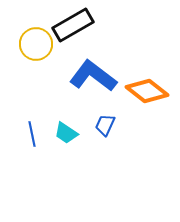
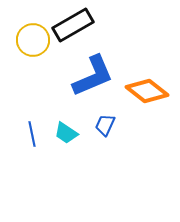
yellow circle: moved 3 px left, 4 px up
blue L-shape: rotated 120 degrees clockwise
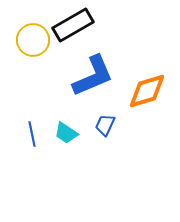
orange diamond: rotated 54 degrees counterclockwise
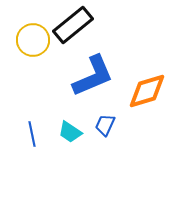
black rectangle: rotated 9 degrees counterclockwise
cyan trapezoid: moved 4 px right, 1 px up
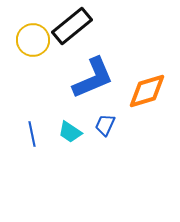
black rectangle: moved 1 px left, 1 px down
blue L-shape: moved 2 px down
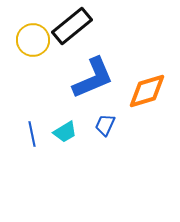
cyan trapezoid: moved 5 px left; rotated 65 degrees counterclockwise
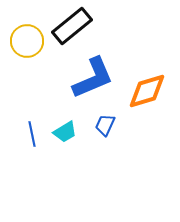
yellow circle: moved 6 px left, 1 px down
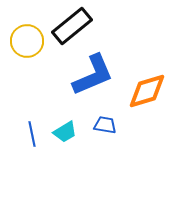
blue L-shape: moved 3 px up
blue trapezoid: rotated 75 degrees clockwise
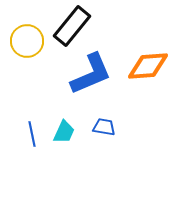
black rectangle: rotated 12 degrees counterclockwise
blue L-shape: moved 2 px left, 1 px up
orange diamond: moved 1 px right, 25 px up; rotated 12 degrees clockwise
blue trapezoid: moved 1 px left, 2 px down
cyan trapezoid: moved 1 px left; rotated 35 degrees counterclockwise
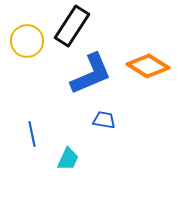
black rectangle: rotated 6 degrees counterclockwise
orange diamond: rotated 36 degrees clockwise
blue trapezoid: moved 7 px up
cyan trapezoid: moved 4 px right, 27 px down
